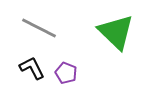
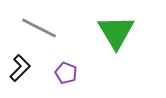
green triangle: rotated 15 degrees clockwise
black L-shape: moved 12 px left; rotated 72 degrees clockwise
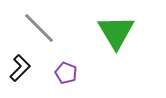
gray line: rotated 18 degrees clockwise
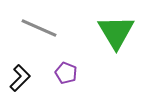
gray line: rotated 21 degrees counterclockwise
black L-shape: moved 10 px down
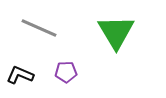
purple pentagon: moved 1 px up; rotated 25 degrees counterclockwise
black L-shape: moved 3 px up; rotated 112 degrees counterclockwise
